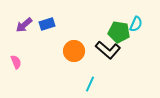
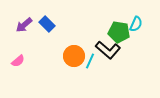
blue rectangle: rotated 63 degrees clockwise
orange circle: moved 5 px down
pink semicircle: moved 2 px right, 1 px up; rotated 72 degrees clockwise
cyan line: moved 23 px up
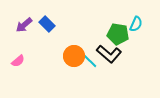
green pentagon: moved 1 px left, 2 px down
black L-shape: moved 1 px right, 4 px down
cyan line: rotated 70 degrees counterclockwise
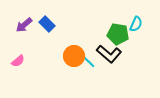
cyan line: moved 2 px left
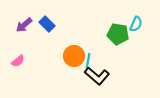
black L-shape: moved 12 px left, 22 px down
cyan line: rotated 56 degrees clockwise
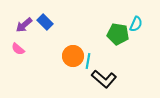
blue rectangle: moved 2 px left, 2 px up
orange circle: moved 1 px left
pink semicircle: moved 12 px up; rotated 80 degrees clockwise
black L-shape: moved 7 px right, 3 px down
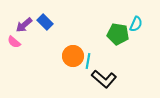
pink semicircle: moved 4 px left, 7 px up
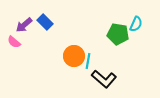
orange circle: moved 1 px right
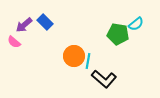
cyan semicircle: rotated 28 degrees clockwise
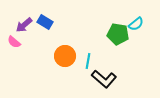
blue rectangle: rotated 14 degrees counterclockwise
orange circle: moved 9 px left
